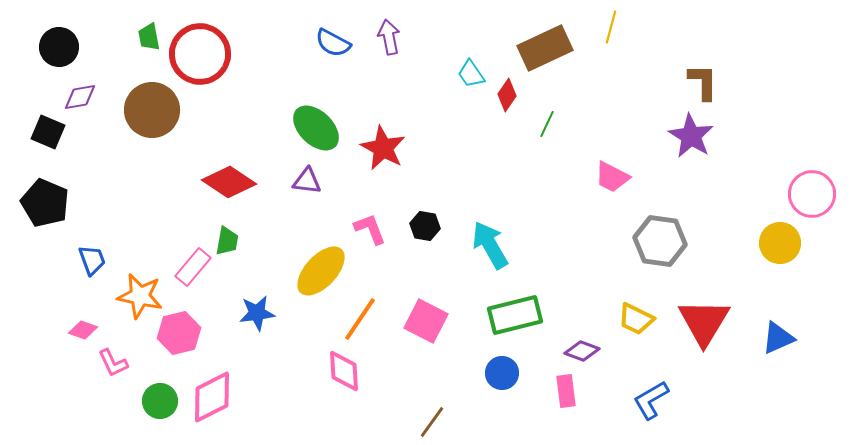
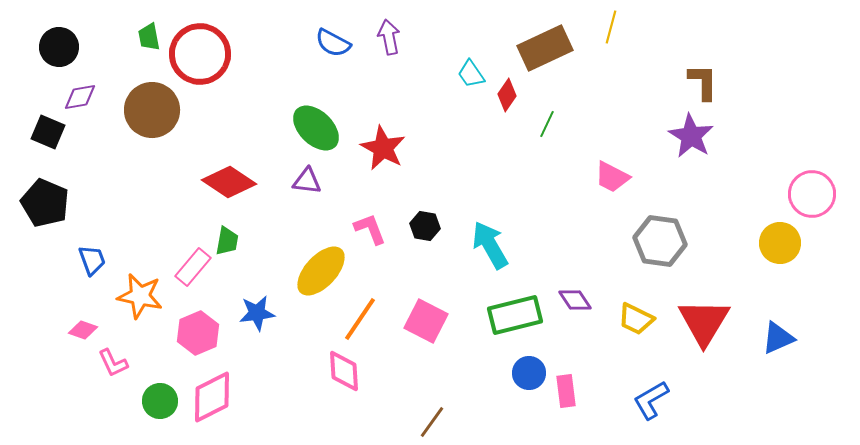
pink hexagon at (179, 333): moved 19 px right; rotated 9 degrees counterclockwise
purple diamond at (582, 351): moved 7 px left, 51 px up; rotated 36 degrees clockwise
blue circle at (502, 373): moved 27 px right
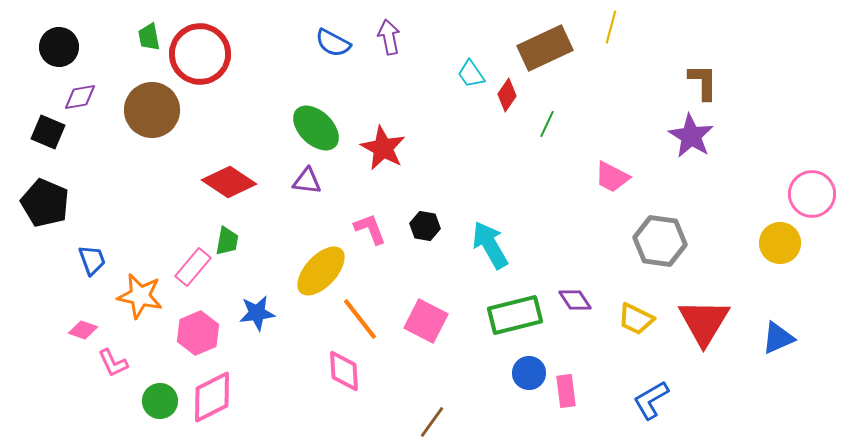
orange line at (360, 319): rotated 72 degrees counterclockwise
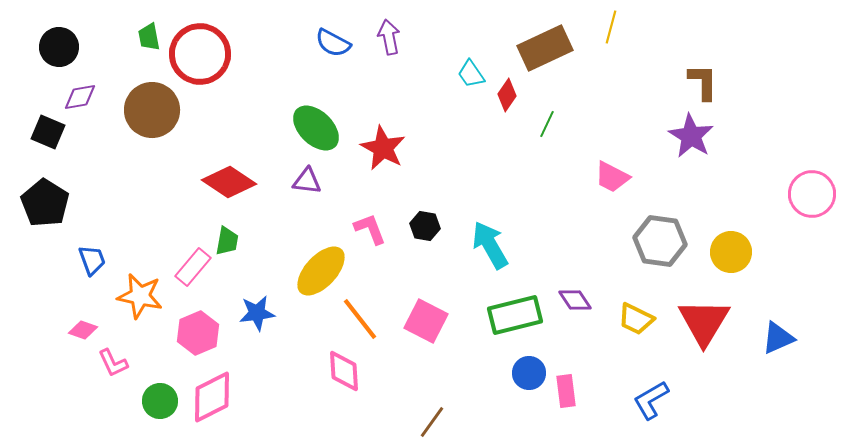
black pentagon at (45, 203): rotated 9 degrees clockwise
yellow circle at (780, 243): moved 49 px left, 9 px down
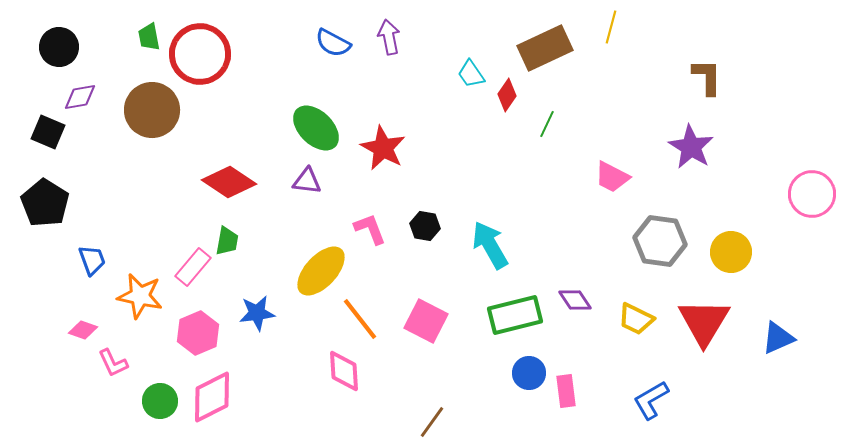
brown L-shape at (703, 82): moved 4 px right, 5 px up
purple star at (691, 136): moved 11 px down
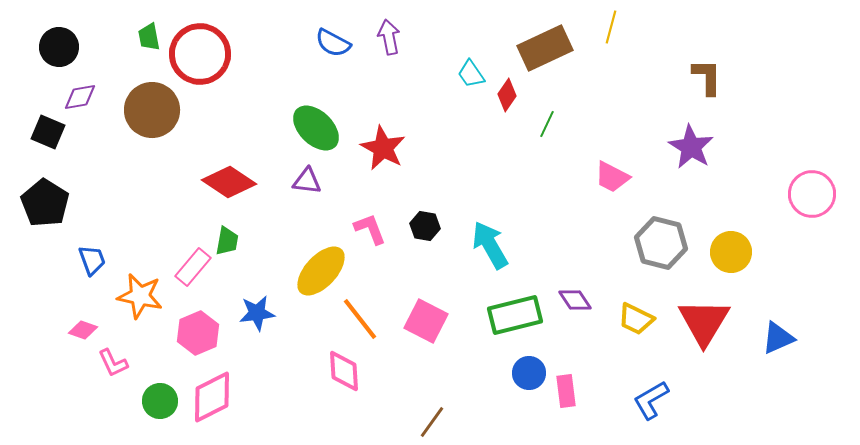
gray hexagon at (660, 241): moved 1 px right, 2 px down; rotated 6 degrees clockwise
